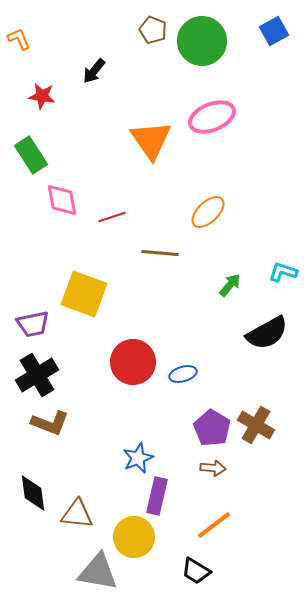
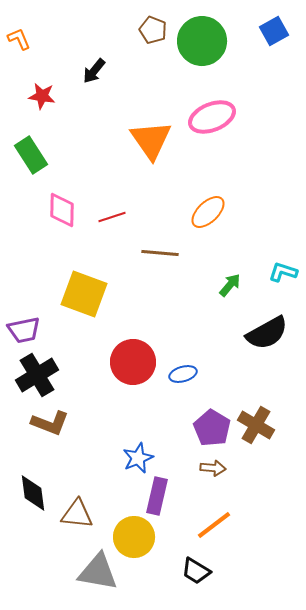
pink diamond: moved 10 px down; rotated 12 degrees clockwise
purple trapezoid: moved 9 px left, 6 px down
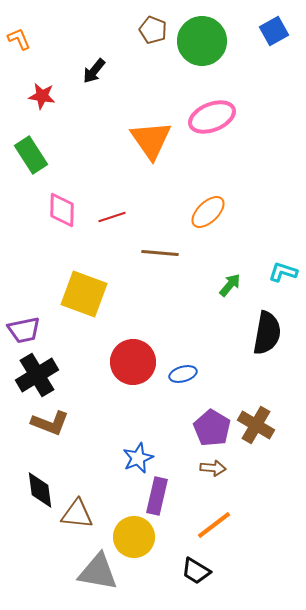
black semicircle: rotated 51 degrees counterclockwise
black diamond: moved 7 px right, 3 px up
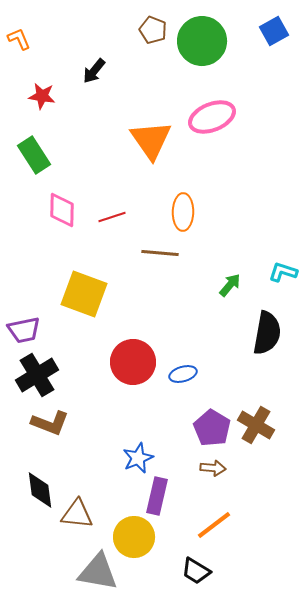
green rectangle: moved 3 px right
orange ellipse: moved 25 px left; rotated 45 degrees counterclockwise
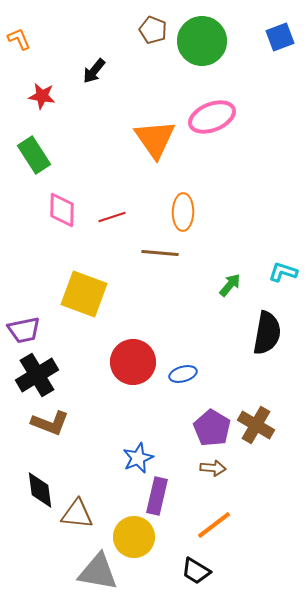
blue square: moved 6 px right, 6 px down; rotated 8 degrees clockwise
orange triangle: moved 4 px right, 1 px up
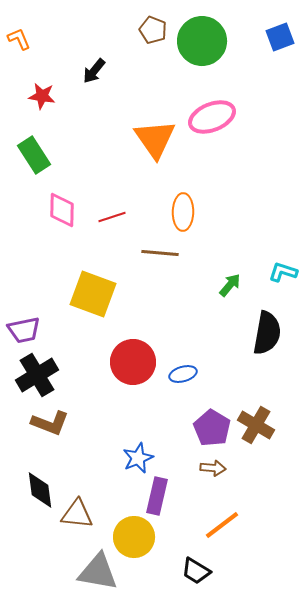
yellow square: moved 9 px right
orange line: moved 8 px right
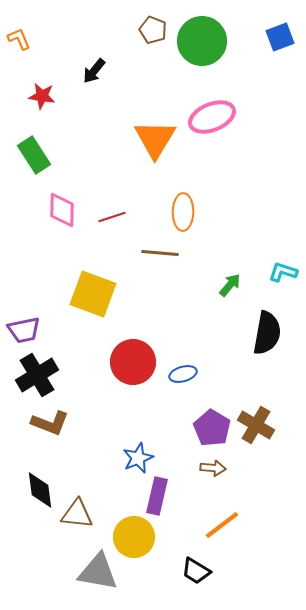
orange triangle: rotated 6 degrees clockwise
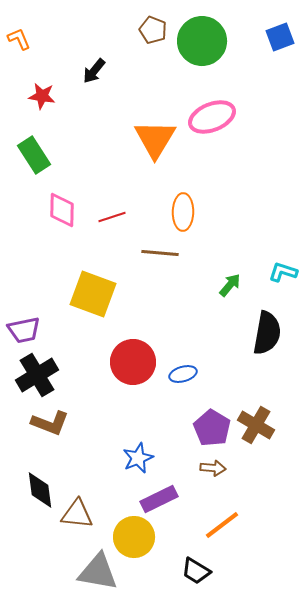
purple rectangle: moved 2 px right, 3 px down; rotated 51 degrees clockwise
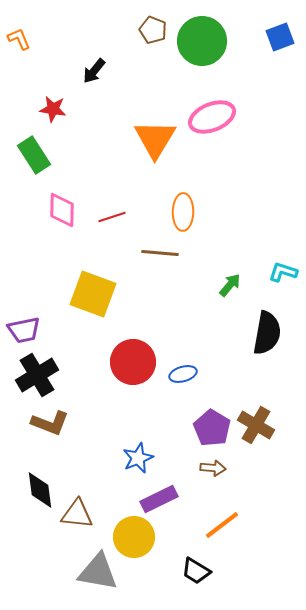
red star: moved 11 px right, 13 px down
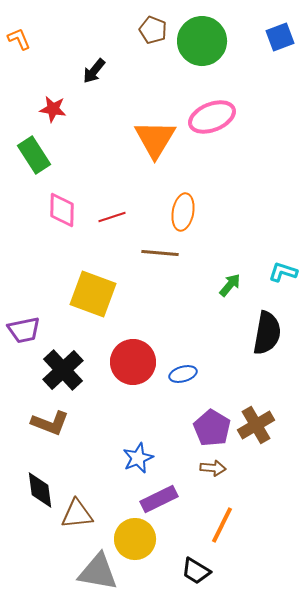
orange ellipse: rotated 9 degrees clockwise
black cross: moved 26 px right, 5 px up; rotated 12 degrees counterclockwise
brown cross: rotated 30 degrees clockwise
brown triangle: rotated 12 degrees counterclockwise
orange line: rotated 27 degrees counterclockwise
yellow circle: moved 1 px right, 2 px down
